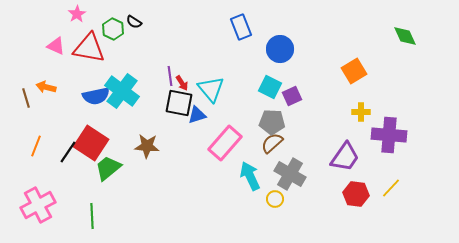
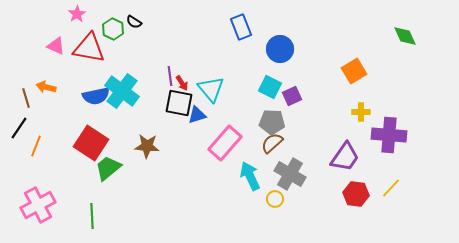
black line: moved 49 px left, 24 px up
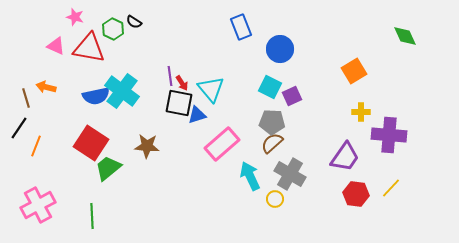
pink star: moved 2 px left, 3 px down; rotated 24 degrees counterclockwise
pink rectangle: moved 3 px left, 1 px down; rotated 8 degrees clockwise
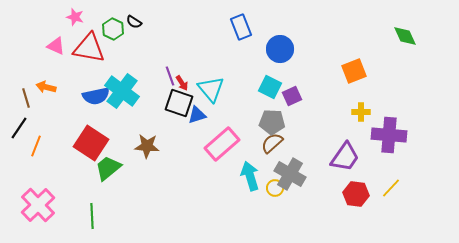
orange square: rotated 10 degrees clockwise
purple line: rotated 12 degrees counterclockwise
black square: rotated 8 degrees clockwise
cyan arrow: rotated 8 degrees clockwise
yellow circle: moved 11 px up
pink cross: rotated 16 degrees counterclockwise
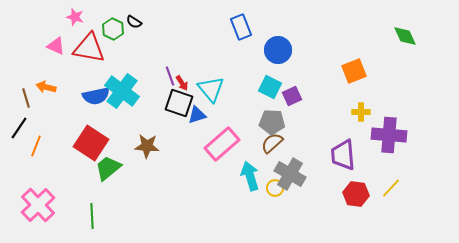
blue circle: moved 2 px left, 1 px down
purple trapezoid: moved 2 px left, 2 px up; rotated 140 degrees clockwise
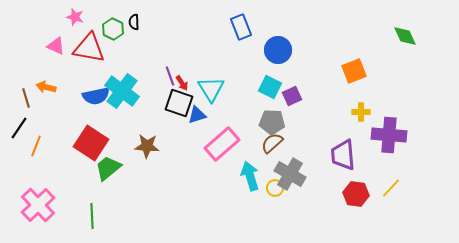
black semicircle: rotated 56 degrees clockwise
cyan triangle: rotated 8 degrees clockwise
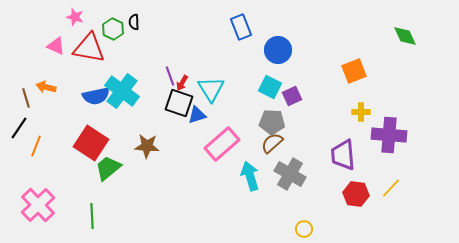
red arrow: rotated 63 degrees clockwise
yellow circle: moved 29 px right, 41 px down
